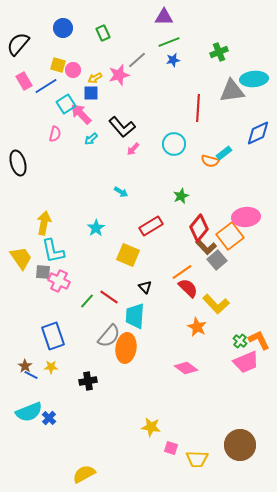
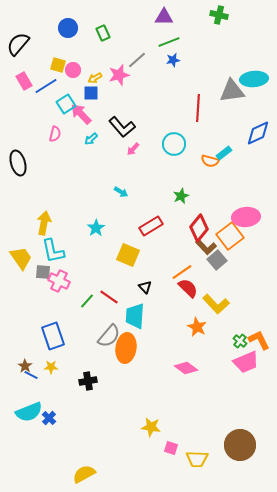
blue circle at (63, 28): moved 5 px right
green cross at (219, 52): moved 37 px up; rotated 36 degrees clockwise
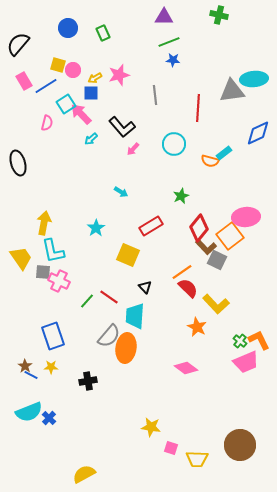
gray line at (137, 60): moved 18 px right, 35 px down; rotated 54 degrees counterclockwise
blue star at (173, 60): rotated 16 degrees clockwise
pink semicircle at (55, 134): moved 8 px left, 11 px up
gray square at (217, 260): rotated 24 degrees counterclockwise
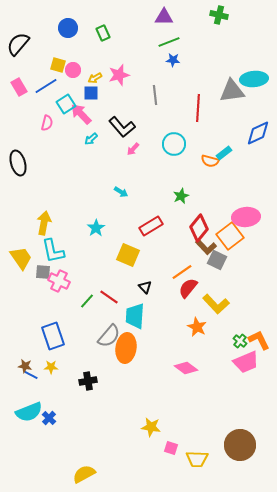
pink rectangle at (24, 81): moved 5 px left, 6 px down
red semicircle at (188, 288): rotated 95 degrees counterclockwise
brown star at (25, 366): rotated 24 degrees counterclockwise
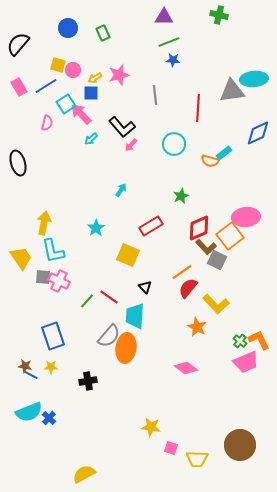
pink arrow at (133, 149): moved 2 px left, 4 px up
cyan arrow at (121, 192): moved 2 px up; rotated 88 degrees counterclockwise
red diamond at (199, 228): rotated 28 degrees clockwise
gray square at (43, 272): moved 5 px down
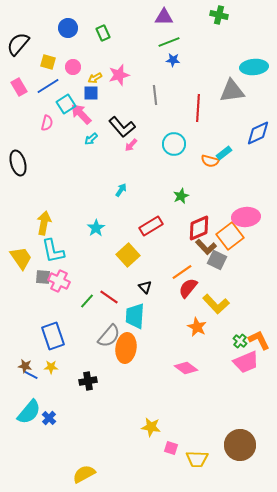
yellow square at (58, 65): moved 10 px left, 3 px up
pink circle at (73, 70): moved 3 px up
cyan ellipse at (254, 79): moved 12 px up
blue line at (46, 86): moved 2 px right
yellow square at (128, 255): rotated 25 degrees clockwise
cyan semicircle at (29, 412): rotated 28 degrees counterclockwise
